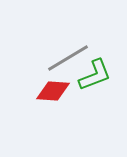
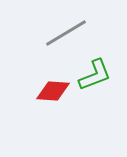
gray line: moved 2 px left, 25 px up
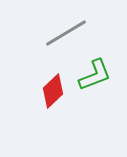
red diamond: rotated 48 degrees counterclockwise
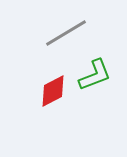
red diamond: rotated 16 degrees clockwise
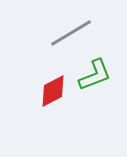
gray line: moved 5 px right
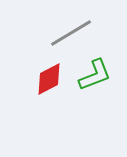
red diamond: moved 4 px left, 12 px up
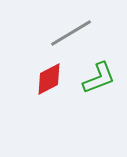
green L-shape: moved 4 px right, 3 px down
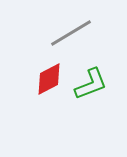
green L-shape: moved 8 px left, 6 px down
